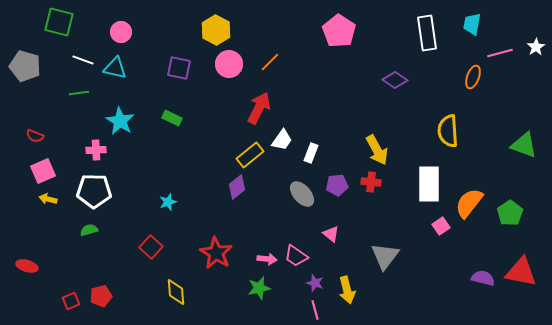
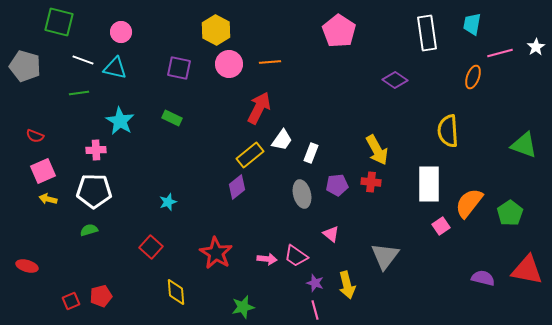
orange line at (270, 62): rotated 40 degrees clockwise
gray ellipse at (302, 194): rotated 28 degrees clockwise
red triangle at (521, 272): moved 6 px right, 2 px up
green star at (259, 288): moved 16 px left, 19 px down
yellow arrow at (347, 290): moved 5 px up
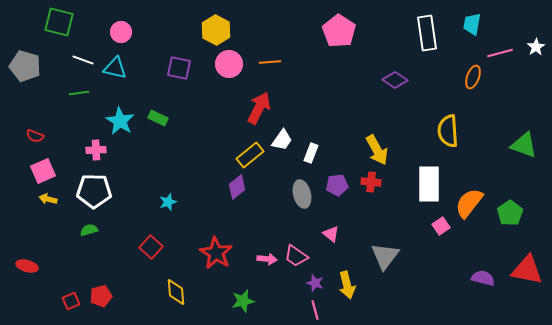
green rectangle at (172, 118): moved 14 px left
green star at (243, 307): moved 6 px up
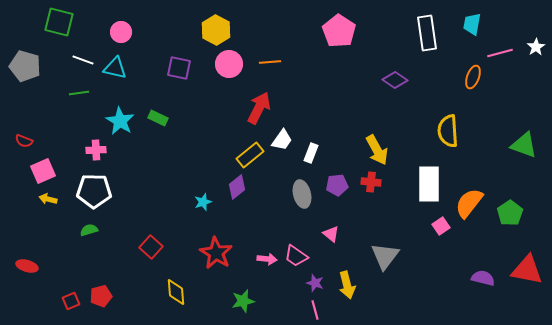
red semicircle at (35, 136): moved 11 px left, 5 px down
cyan star at (168, 202): moved 35 px right
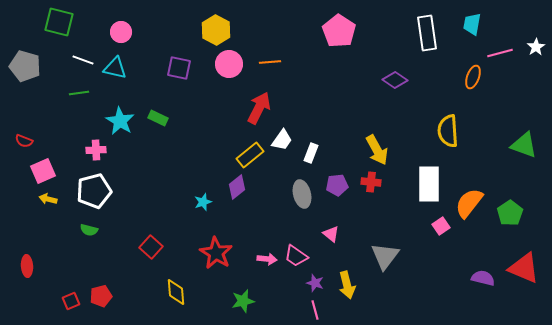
white pentagon at (94, 191): rotated 16 degrees counterclockwise
green semicircle at (89, 230): rotated 150 degrees counterclockwise
red ellipse at (27, 266): rotated 70 degrees clockwise
red triangle at (527, 270): moved 3 px left, 2 px up; rotated 12 degrees clockwise
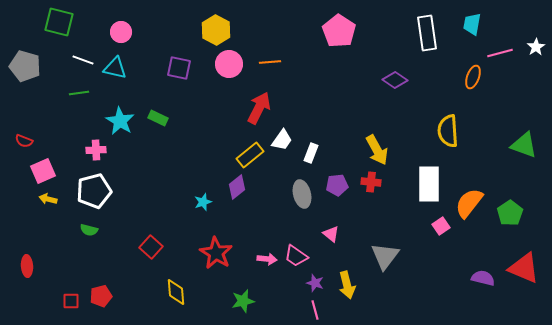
red square at (71, 301): rotated 24 degrees clockwise
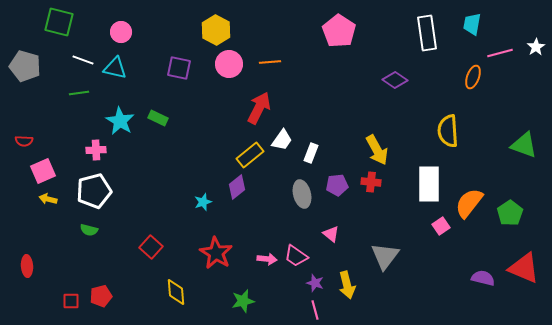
red semicircle at (24, 141): rotated 18 degrees counterclockwise
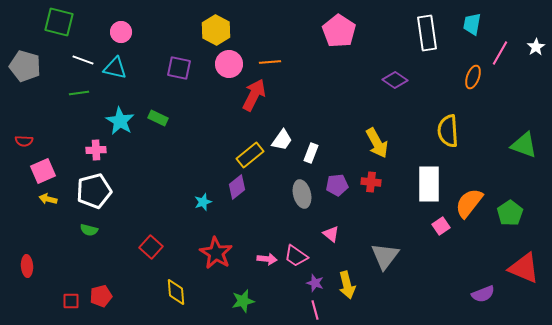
pink line at (500, 53): rotated 45 degrees counterclockwise
red arrow at (259, 108): moved 5 px left, 13 px up
yellow arrow at (377, 150): moved 7 px up
purple semicircle at (483, 278): moved 16 px down; rotated 145 degrees clockwise
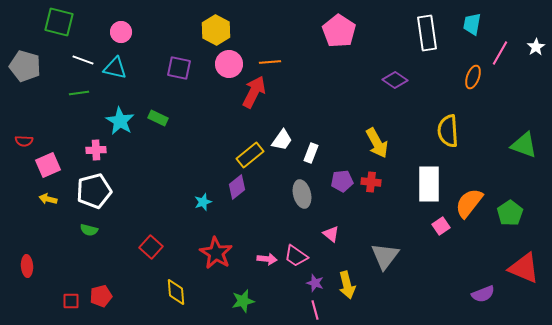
red arrow at (254, 95): moved 3 px up
pink square at (43, 171): moved 5 px right, 6 px up
purple pentagon at (337, 185): moved 5 px right, 4 px up
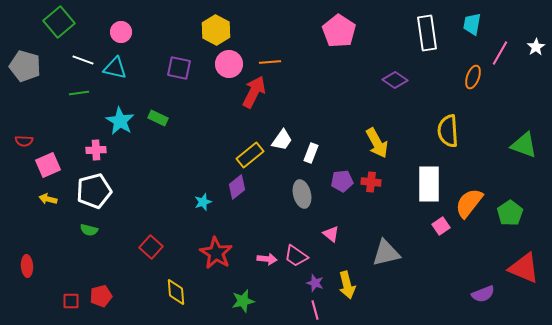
green square at (59, 22): rotated 36 degrees clockwise
gray triangle at (385, 256): moved 1 px right, 3 px up; rotated 40 degrees clockwise
